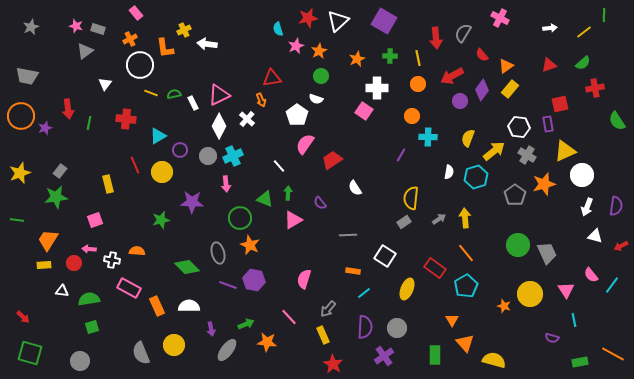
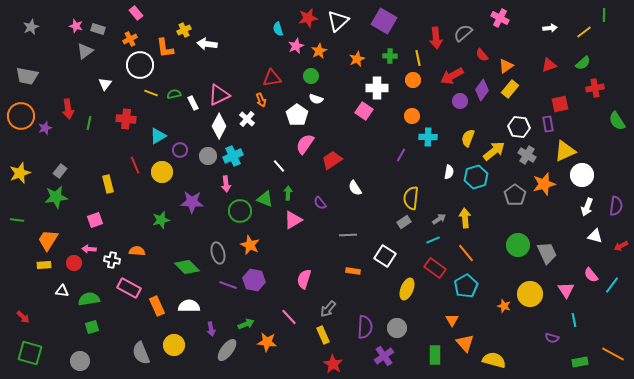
gray semicircle at (463, 33): rotated 18 degrees clockwise
green circle at (321, 76): moved 10 px left
orange circle at (418, 84): moved 5 px left, 4 px up
green circle at (240, 218): moved 7 px up
cyan line at (364, 293): moved 69 px right, 53 px up; rotated 16 degrees clockwise
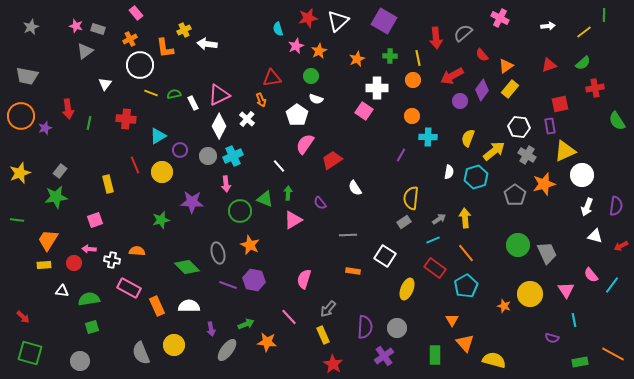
white arrow at (550, 28): moved 2 px left, 2 px up
purple rectangle at (548, 124): moved 2 px right, 2 px down
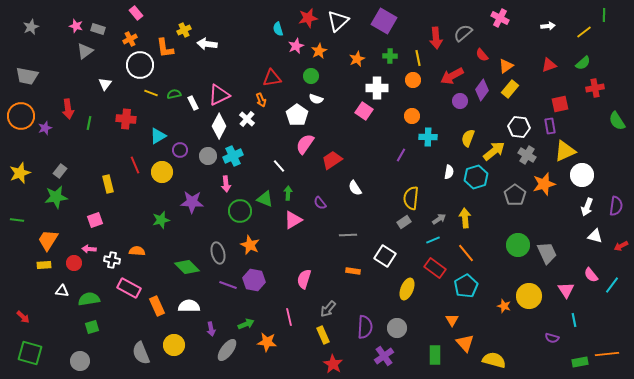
yellow circle at (530, 294): moved 1 px left, 2 px down
pink line at (289, 317): rotated 30 degrees clockwise
orange line at (613, 354): moved 6 px left; rotated 35 degrees counterclockwise
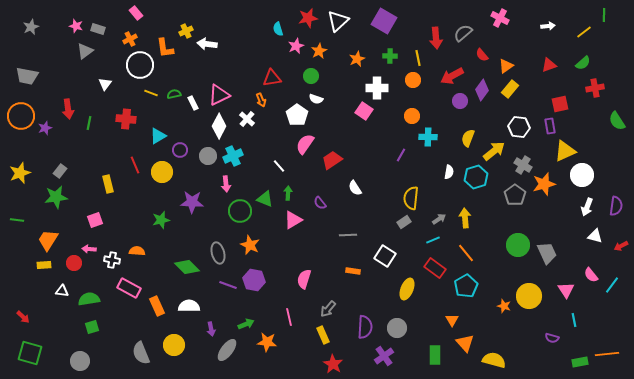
yellow cross at (184, 30): moved 2 px right, 1 px down
gray cross at (527, 155): moved 4 px left, 10 px down
